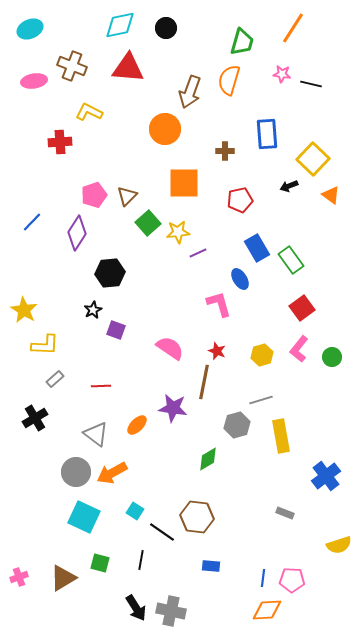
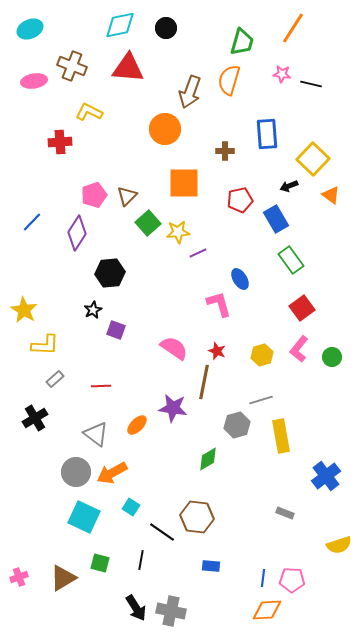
blue rectangle at (257, 248): moved 19 px right, 29 px up
pink semicircle at (170, 348): moved 4 px right
cyan square at (135, 511): moved 4 px left, 4 px up
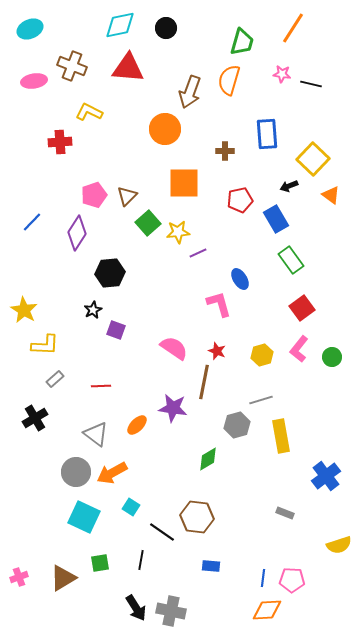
green square at (100, 563): rotated 24 degrees counterclockwise
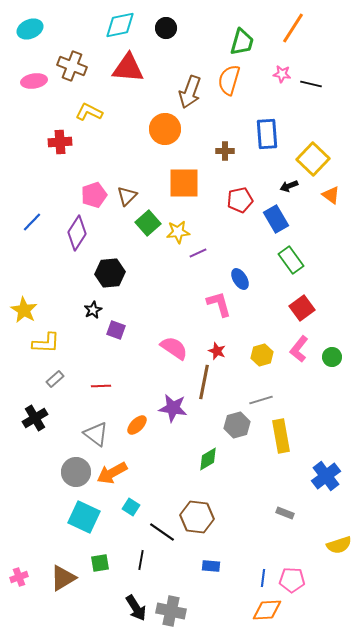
yellow L-shape at (45, 345): moved 1 px right, 2 px up
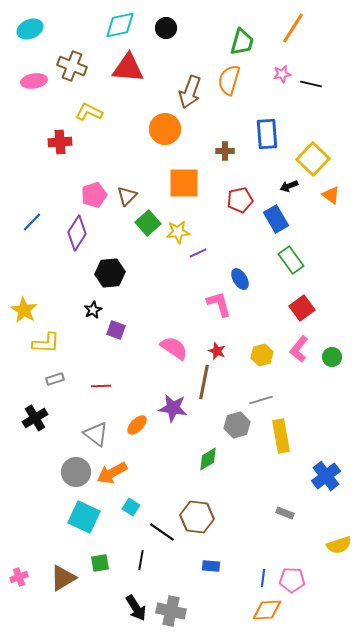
pink star at (282, 74): rotated 18 degrees counterclockwise
gray rectangle at (55, 379): rotated 24 degrees clockwise
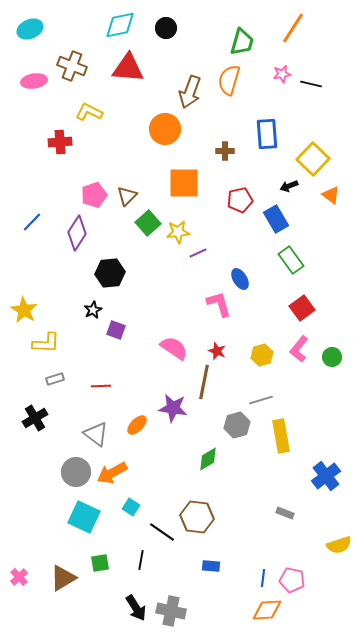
pink cross at (19, 577): rotated 24 degrees counterclockwise
pink pentagon at (292, 580): rotated 10 degrees clockwise
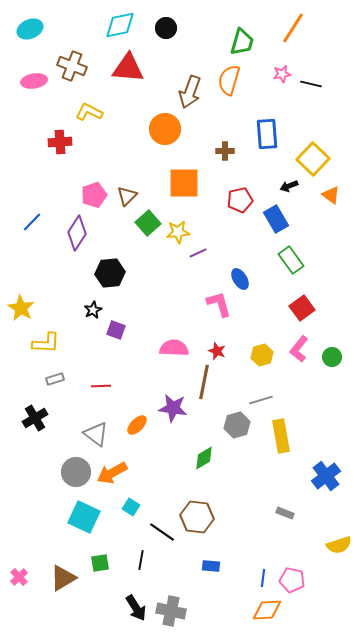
yellow star at (24, 310): moved 3 px left, 2 px up
pink semicircle at (174, 348): rotated 32 degrees counterclockwise
green diamond at (208, 459): moved 4 px left, 1 px up
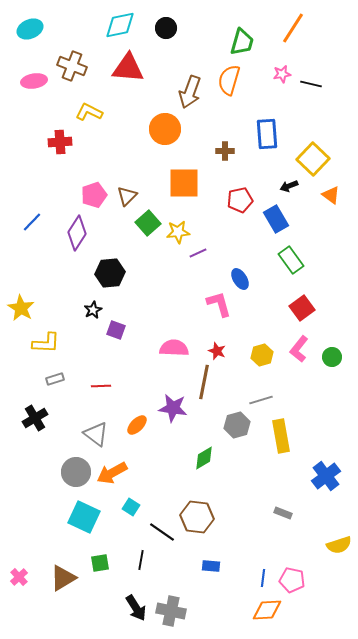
gray rectangle at (285, 513): moved 2 px left
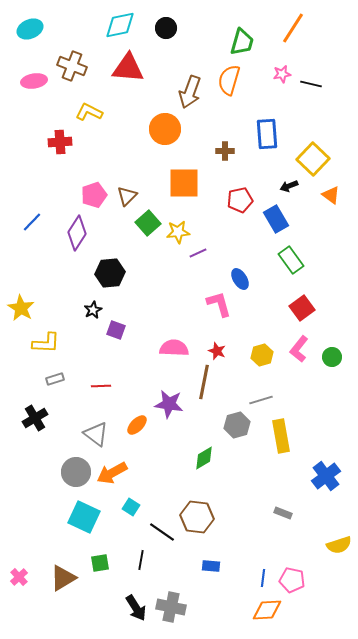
purple star at (173, 408): moved 4 px left, 4 px up
gray cross at (171, 611): moved 4 px up
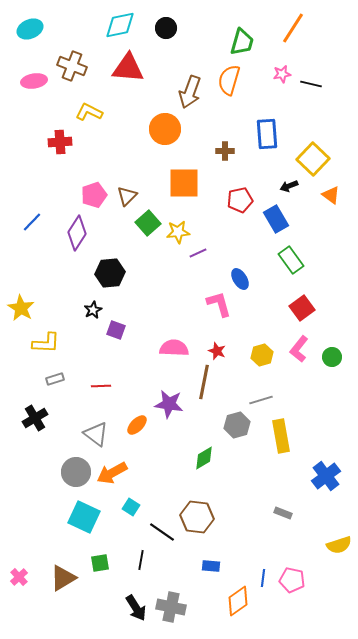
orange diamond at (267, 610): moved 29 px left, 9 px up; rotated 32 degrees counterclockwise
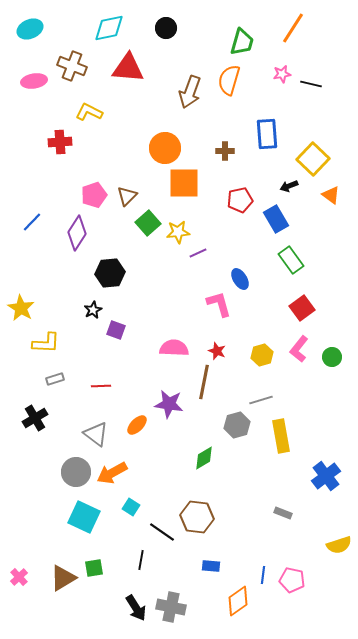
cyan diamond at (120, 25): moved 11 px left, 3 px down
orange circle at (165, 129): moved 19 px down
green square at (100, 563): moved 6 px left, 5 px down
blue line at (263, 578): moved 3 px up
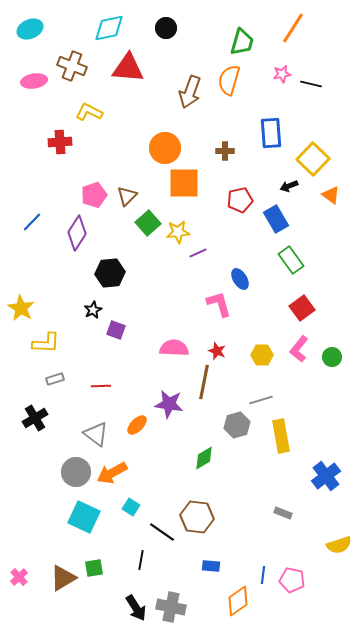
blue rectangle at (267, 134): moved 4 px right, 1 px up
yellow hexagon at (262, 355): rotated 15 degrees clockwise
